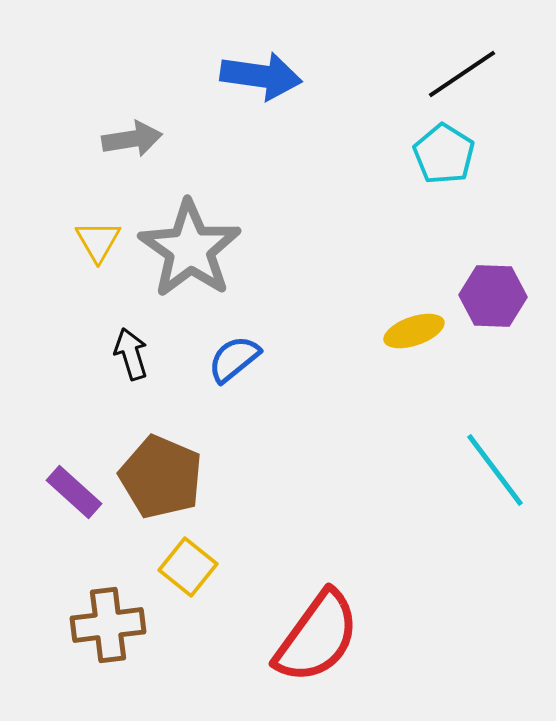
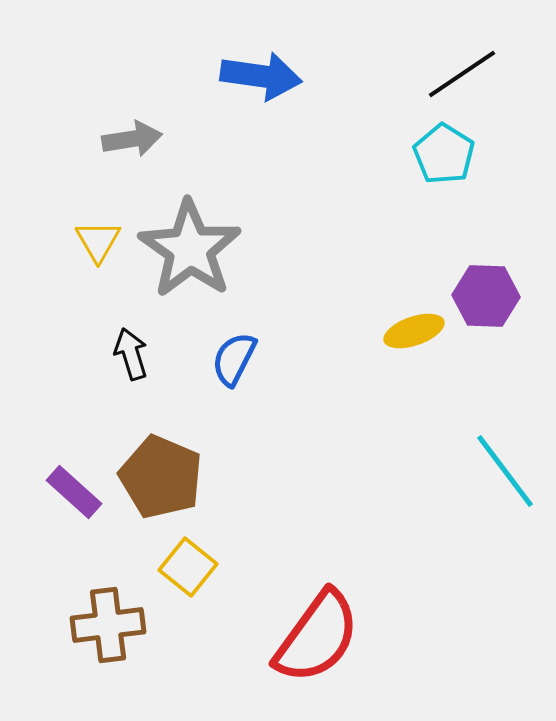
purple hexagon: moved 7 px left
blue semicircle: rotated 24 degrees counterclockwise
cyan line: moved 10 px right, 1 px down
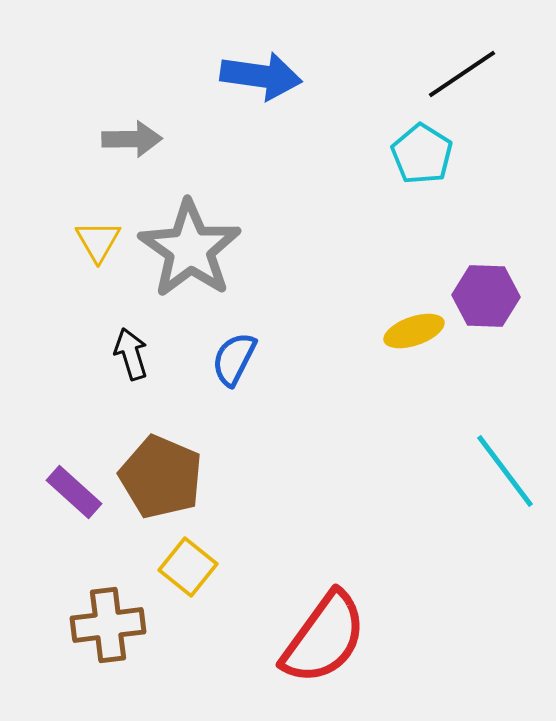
gray arrow: rotated 8 degrees clockwise
cyan pentagon: moved 22 px left
red semicircle: moved 7 px right, 1 px down
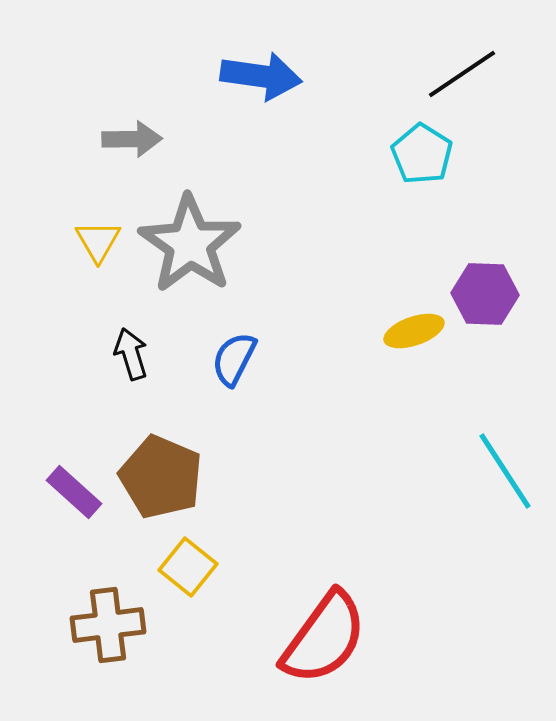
gray star: moved 5 px up
purple hexagon: moved 1 px left, 2 px up
cyan line: rotated 4 degrees clockwise
